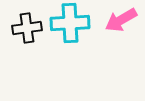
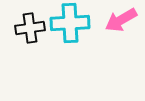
black cross: moved 3 px right
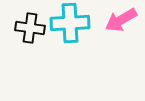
black cross: rotated 16 degrees clockwise
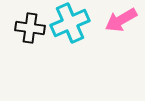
cyan cross: rotated 21 degrees counterclockwise
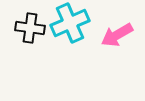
pink arrow: moved 4 px left, 15 px down
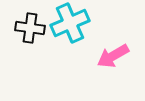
pink arrow: moved 4 px left, 21 px down
